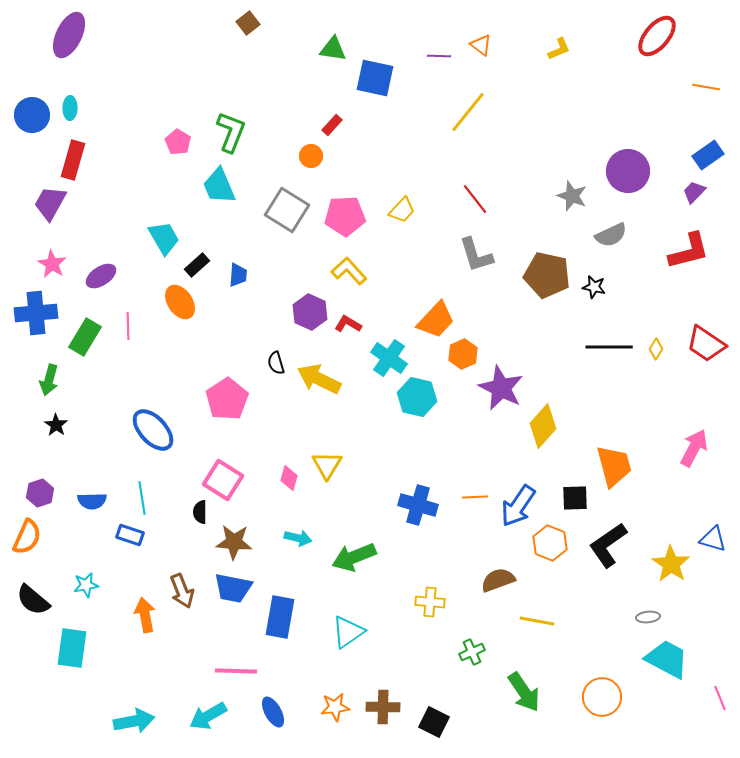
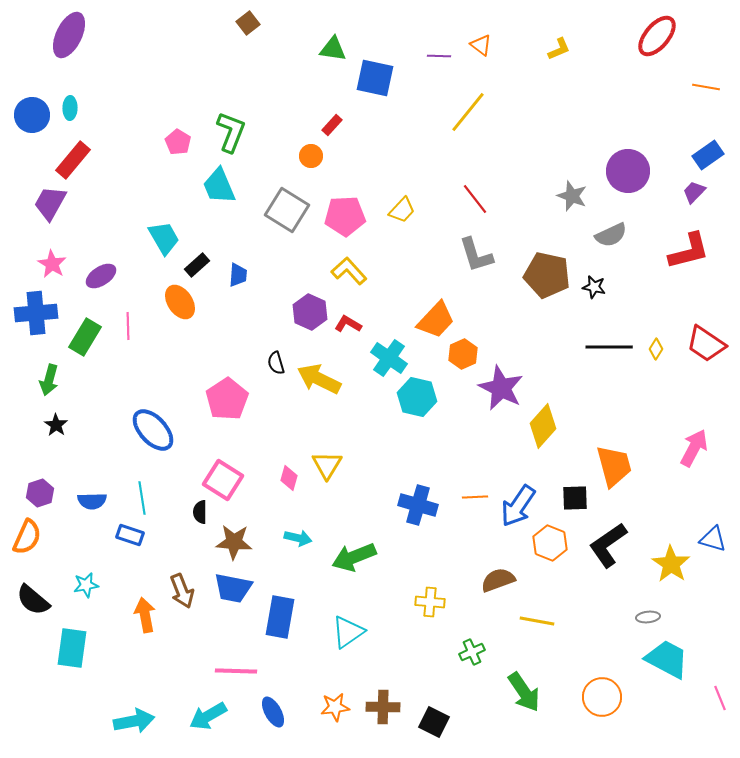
red rectangle at (73, 160): rotated 24 degrees clockwise
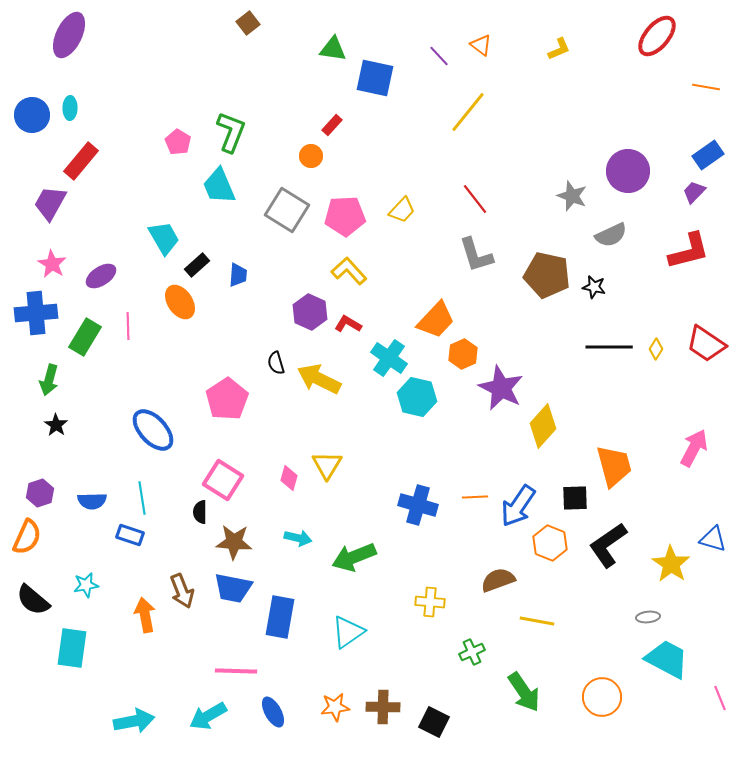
purple line at (439, 56): rotated 45 degrees clockwise
red rectangle at (73, 160): moved 8 px right, 1 px down
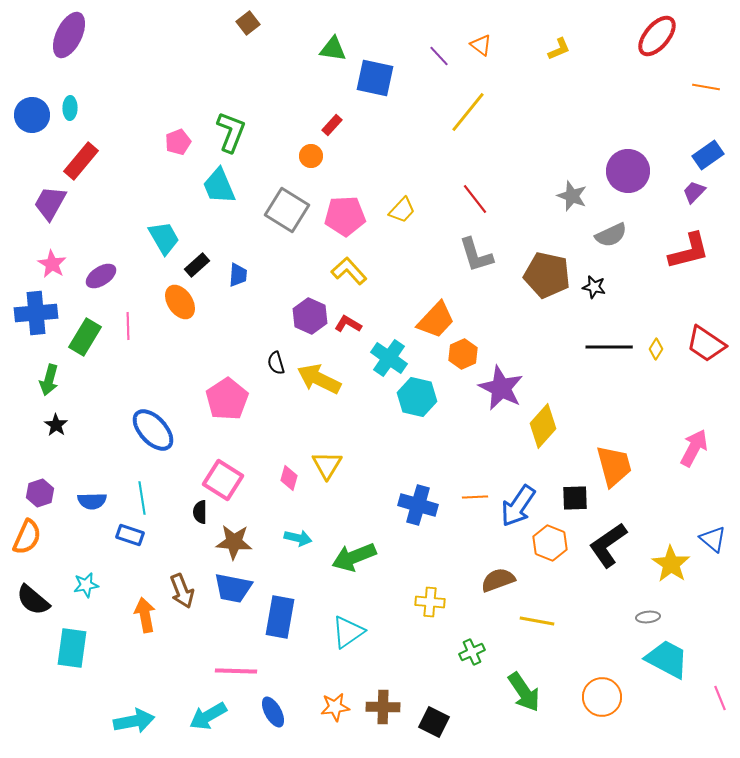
pink pentagon at (178, 142): rotated 20 degrees clockwise
purple hexagon at (310, 312): moved 4 px down
blue triangle at (713, 539): rotated 24 degrees clockwise
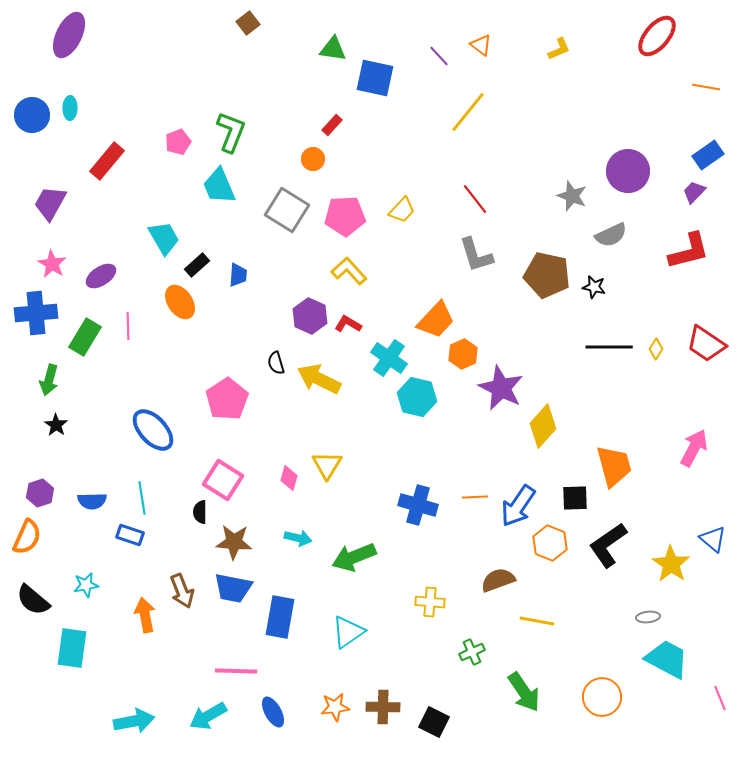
orange circle at (311, 156): moved 2 px right, 3 px down
red rectangle at (81, 161): moved 26 px right
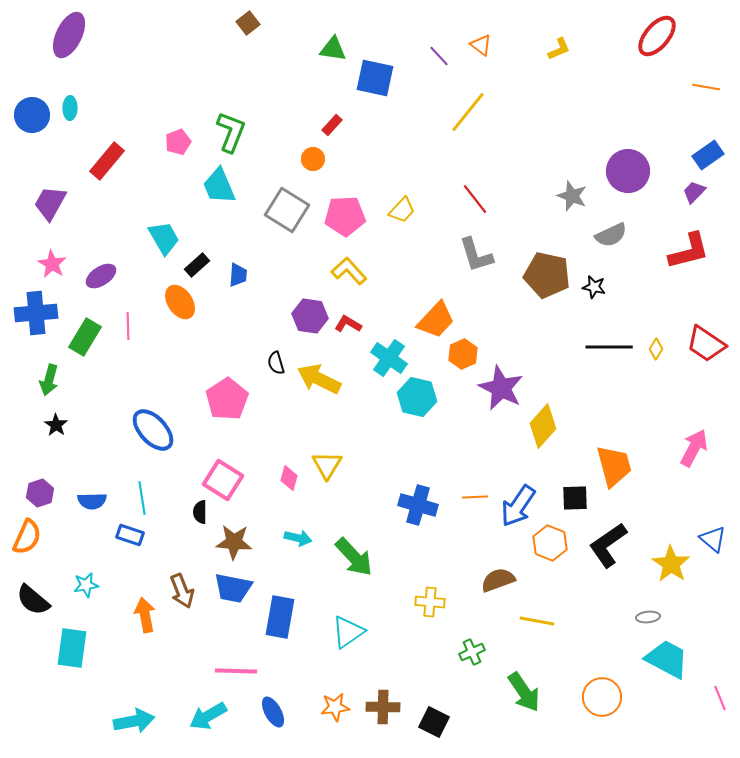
purple hexagon at (310, 316): rotated 16 degrees counterclockwise
green arrow at (354, 557): rotated 111 degrees counterclockwise
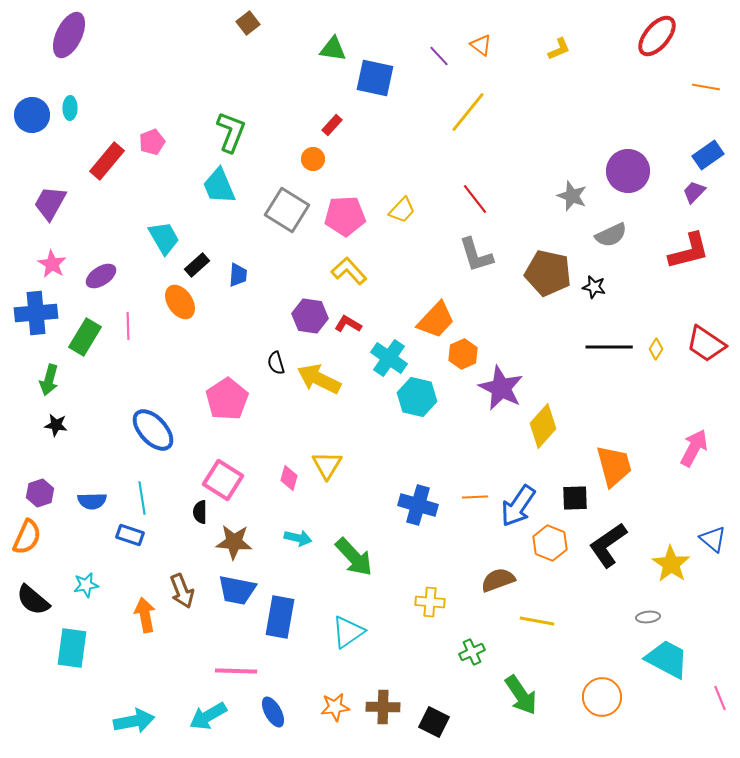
pink pentagon at (178, 142): moved 26 px left
brown pentagon at (547, 275): moved 1 px right, 2 px up
black star at (56, 425): rotated 25 degrees counterclockwise
blue trapezoid at (233, 588): moved 4 px right, 2 px down
green arrow at (524, 692): moved 3 px left, 3 px down
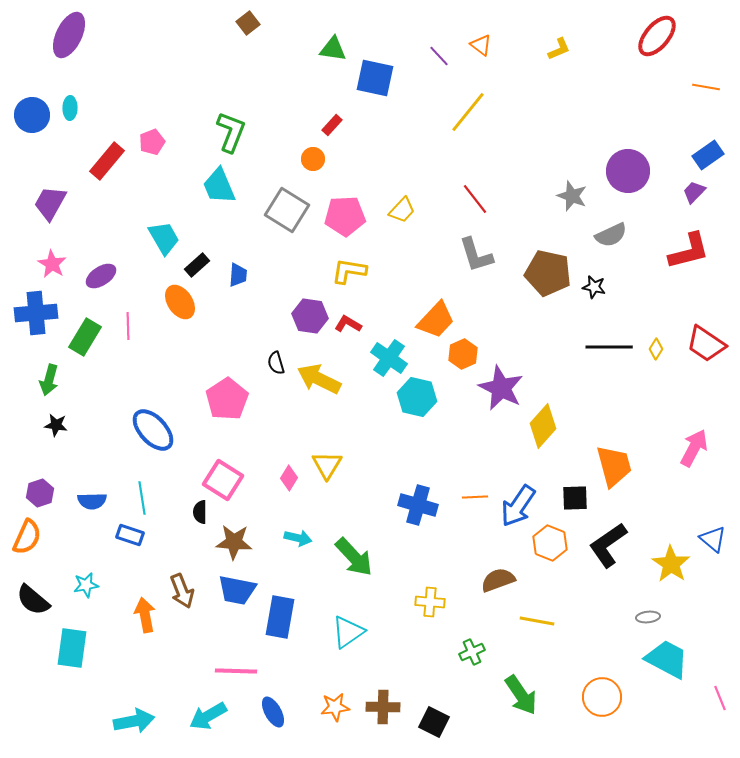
yellow L-shape at (349, 271): rotated 39 degrees counterclockwise
pink diamond at (289, 478): rotated 15 degrees clockwise
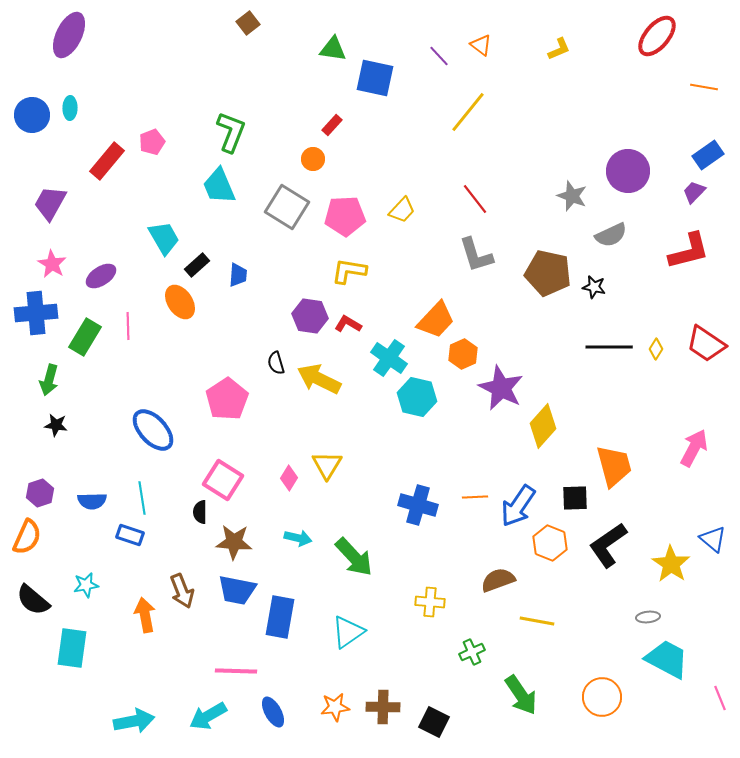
orange line at (706, 87): moved 2 px left
gray square at (287, 210): moved 3 px up
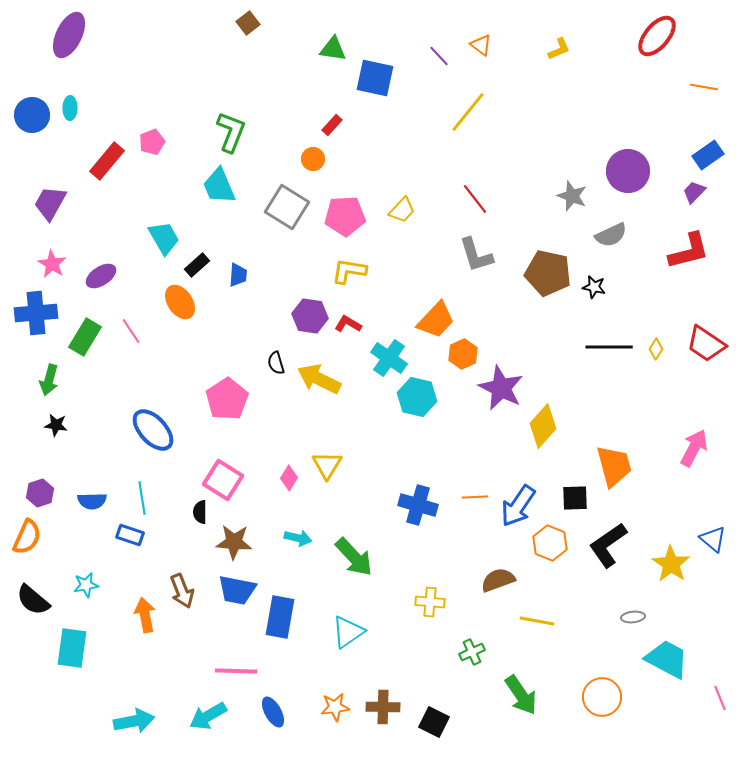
pink line at (128, 326): moved 3 px right, 5 px down; rotated 32 degrees counterclockwise
gray ellipse at (648, 617): moved 15 px left
